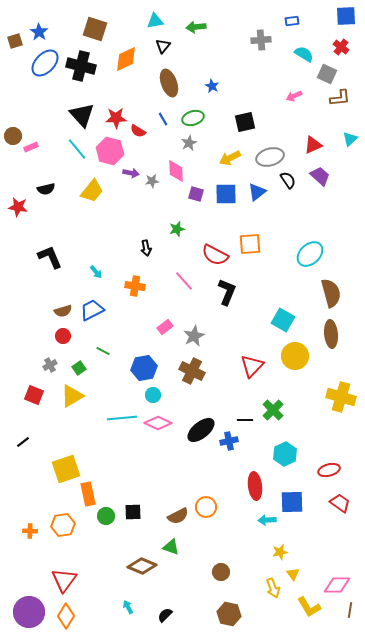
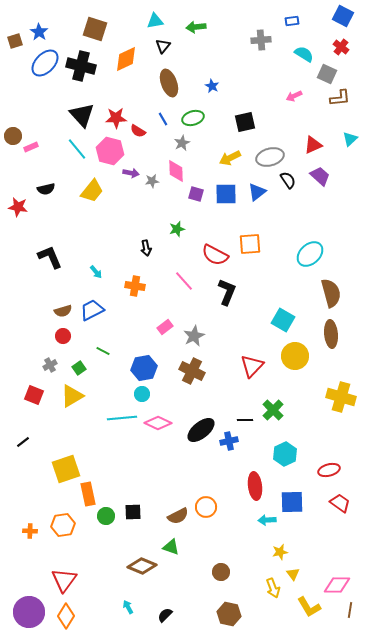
blue square at (346, 16): moved 3 px left; rotated 30 degrees clockwise
gray star at (189, 143): moved 7 px left
cyan circle at (153, 395): moved 11 px left, 1 px up
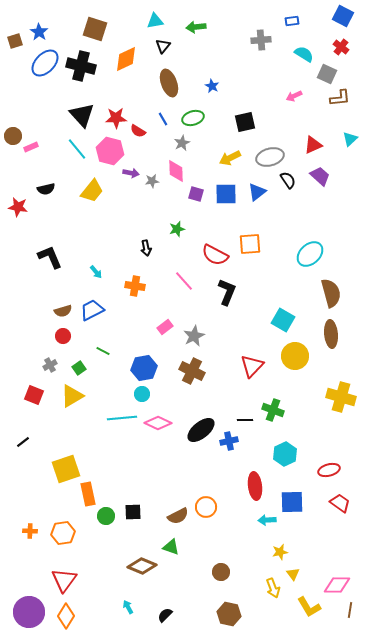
green cross at (273, 410): rotated 25 degrees counterclockwise
orange hexagon at (63, 525): moved 8 px down
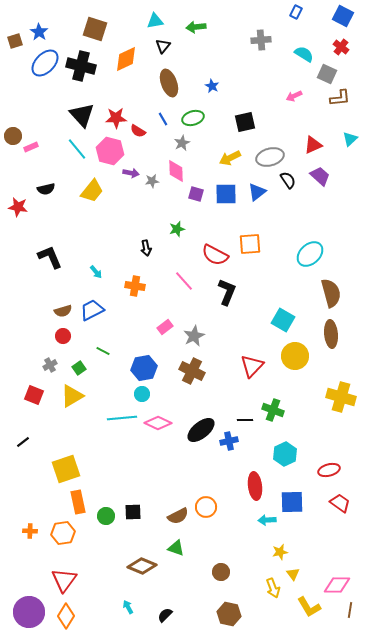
blue rectangle at (292, 21): moved 4 px right, 9 px up; rotated 56 degrees counterclockwise
orange rectangle at (88, 494): moved 10 px left, 8 px down
green triangle at (171, 547): moved 5 px right, 1 px down
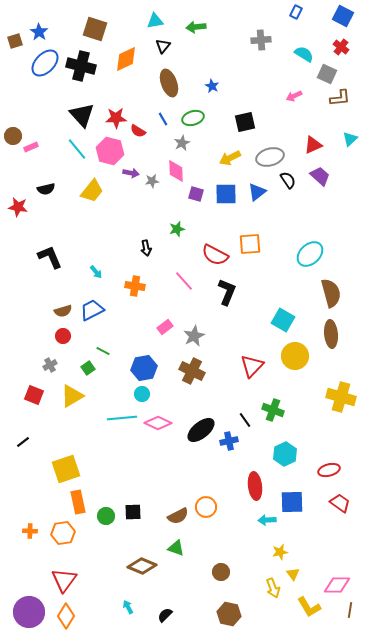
green square at (79, 368): moved 9 px right
black line at (245, 420): rotated 56 degrees clockwise
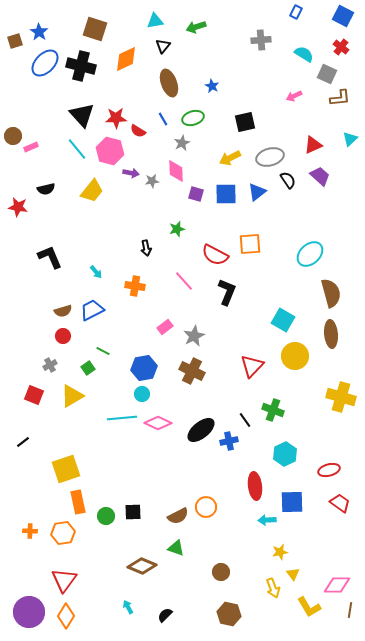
green arrow at (196, 27): rotated 12 degrees counterclockwise
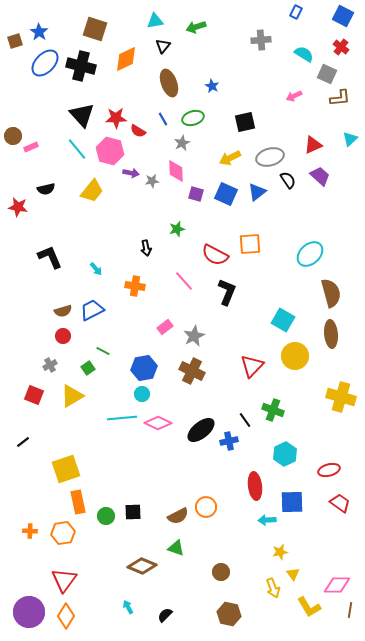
blue square at (226, 194): rotated 25 degrees clockwise
cyan arrow at (96, 272): moved 3 px up
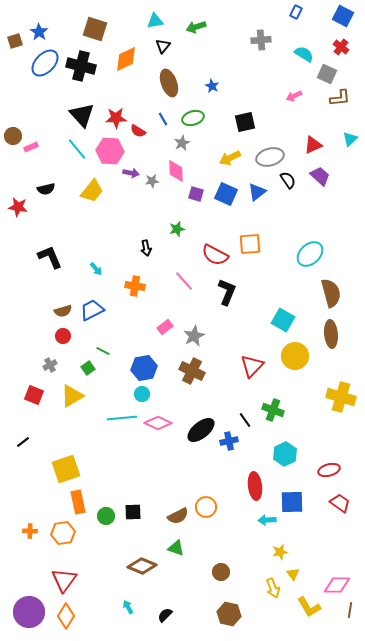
pink hexagon at (110, 151): rotated 12 degrees counterclockwise
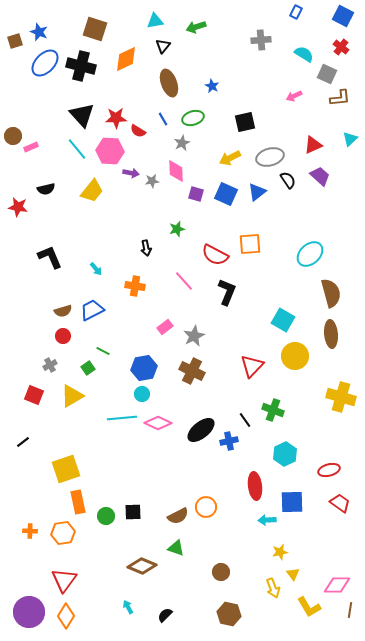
blue star at (39, 32): rotated 12 degrees counterclockwise
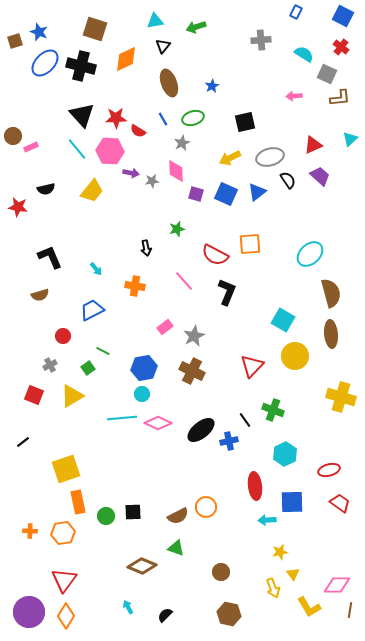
blue star at (212, 86): rotated 16 degrees clockwise
pink arrow at (294, 96): rotated 21 degrees clockwise
brown semicircle at (63, 311): moved 23 px left, 16 px up
